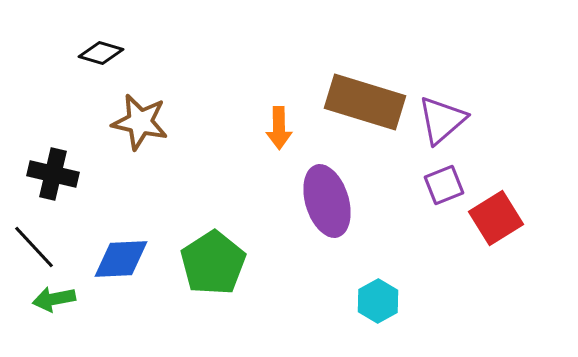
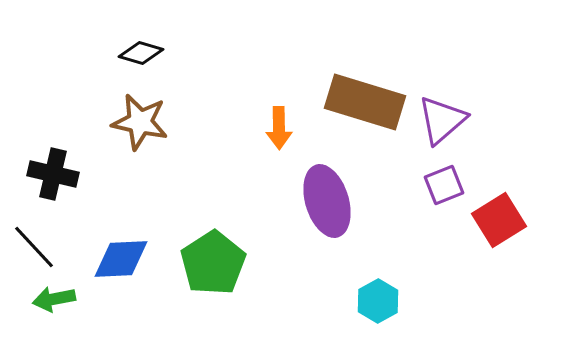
black diamond: moved 40 px right
red square: moved 3 px right, 2 px down
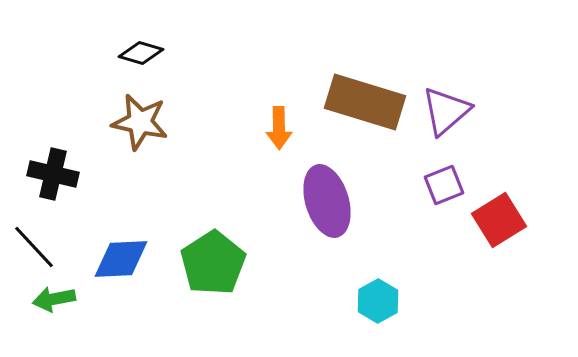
purple triangle: moved 4 px right, 9 px up
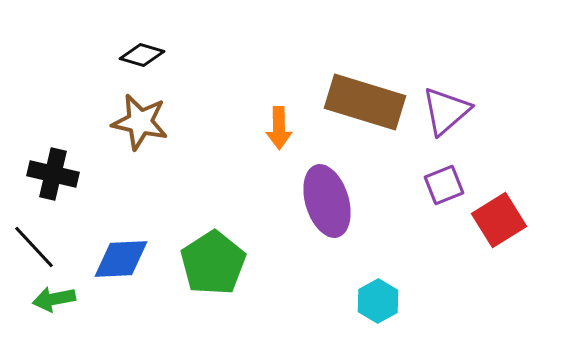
black diamond: moved 1 px right, 2 px down
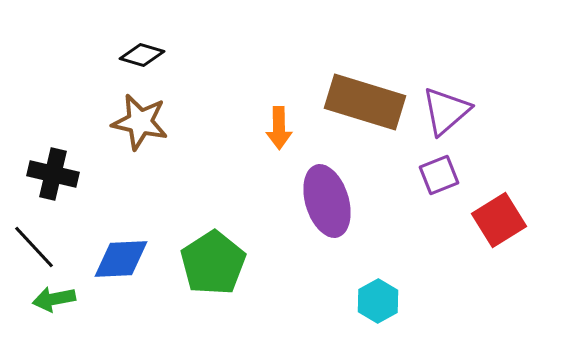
purple square: moved 5 px left, 10 px up
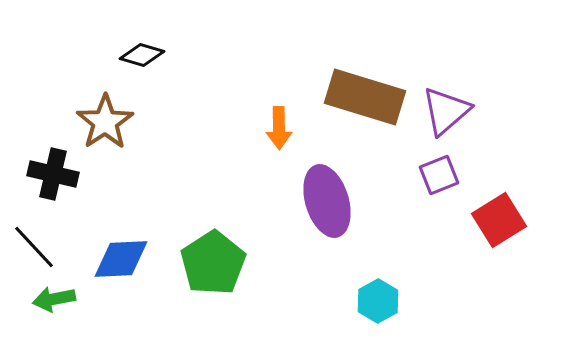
brown rectangle: moved 5 px up
brown star: moved 35 px left; rotated 26 degrees clockwise
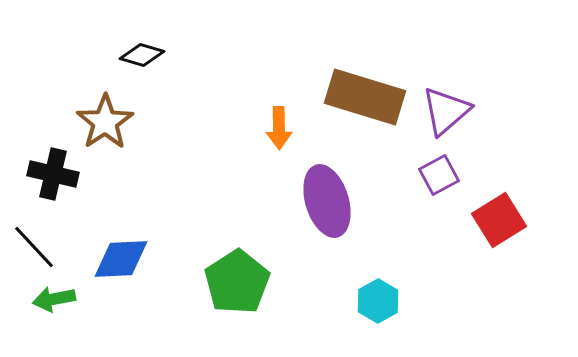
purple square: rotated 6 degrees counterclockwise
green pentagon: moved 24 px right, 19 px down
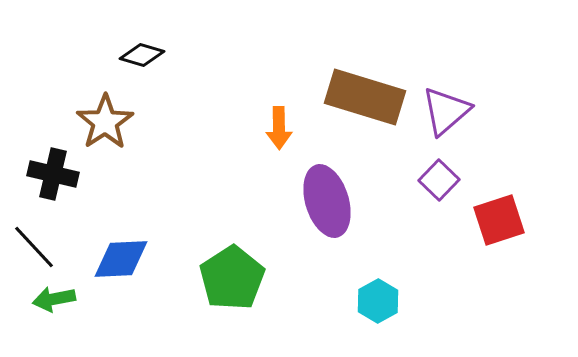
purple square: moved 5 px down; rotated 18 degrees counterclockwise
red square: rotated 14 degrees clockwise
green pentagon: moved 5 px left, 4 px up
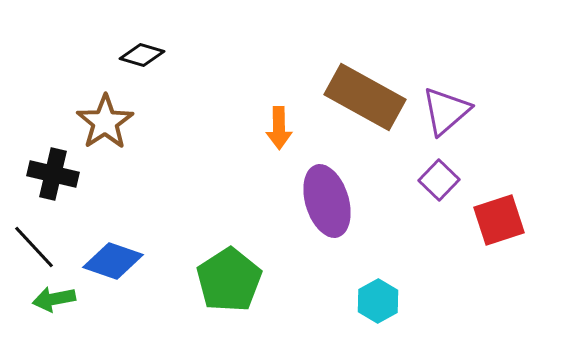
brown rectangle: rotated 12 degrees clockwise
blue diamond: moved 8 px left, 2 px down; rotated 22 degrees clockwise
green pentagon: moved 3 px left, 2 px down
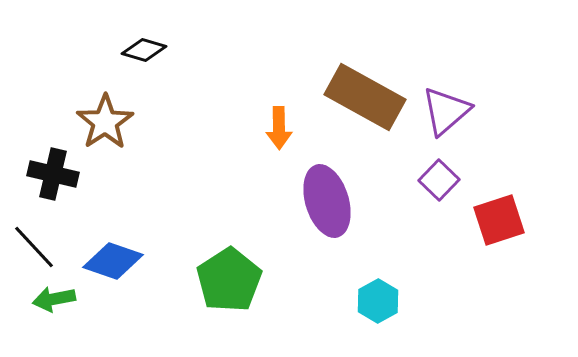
black diamond: moved 2 px right, 5 px up
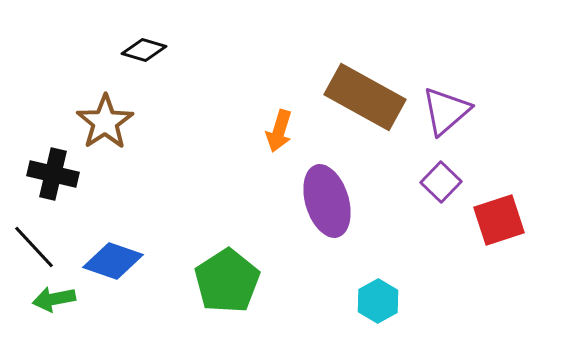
orange arrow: moved 3 px down; rotated 18 degrees clockwise
purple square: moved 2 px right, 2 px down
green pentagon: moved 2 px left, 1 px down
